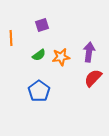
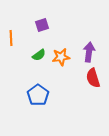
red semicircle: rotated 60 degrees counterclockwise
blue pentagon: moved 1 px left, 4 px down
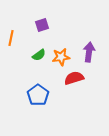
orange line: rotated 14 degrees clockwise
red semicircle: moved 19 px left; rotated 90 degrees clockwise
